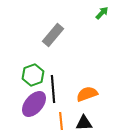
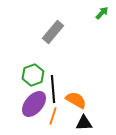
gray rectangle: moved 3 px up
orange semicircle: moved 11 px left, 6 px down; rotated 50 degrees clockwise
orange line: moved 8 px left, 5 px up; rotated 24 degrees clockwise
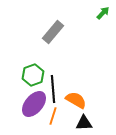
green arrow: moved 1 px right
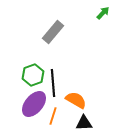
black line: moved 6 px up
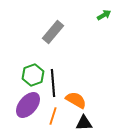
green arrow: moved 1 px right, 2 px down; rotated 16 degrees clockwise
purple ellipse: moved 6 px left, 1 px down
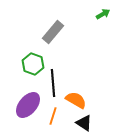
green arrow: moved 1 px left, 1 px up
green hexagon: moved 11 px up; rotated 20 degrees counterclockwise
black triangle: rotated 36 degrees clockwise
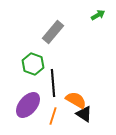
green arrow: moved 5 px left, 1 px down
black triangle: moved 9 px up
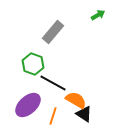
black line: rotated 56 degrees counterclockwise
purple ellipse: rotated 8 degrees clockwise
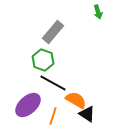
green arrow: moved 3 px up; rotated 104 degrees clockwise
green hexagon: moved 10 px right, 4 px up
black triangle: moved 3 px right
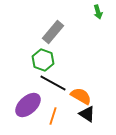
orange semicircle: moved 5 px right, 4 px up
